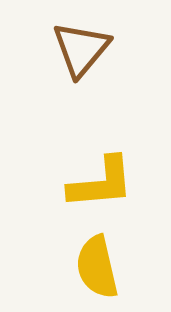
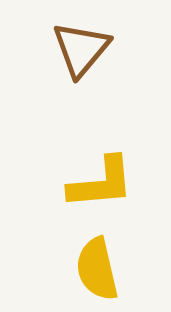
yellow semicircle: moved 2 px down
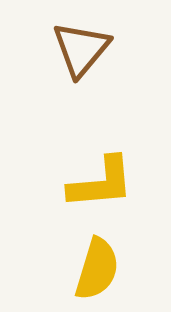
yellow semicircle: rotated 150 degrees counterclockwise
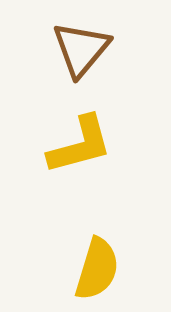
yellow L-shape: moved 21 px left, 38 px up; rotated 10 degrees counterclockwise
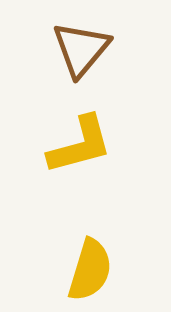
yellow semicircle: moved 7 px left, 1 px down
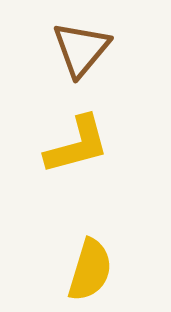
yellow L-shape: moved 3 px left
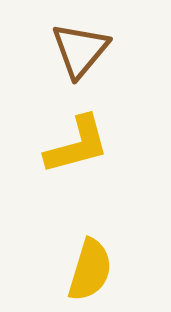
brown triangle: moved 1 px left, 1 px down
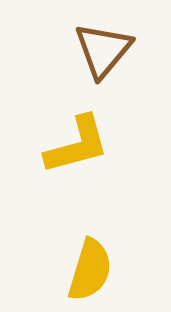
brown triangle: moved 23 px right
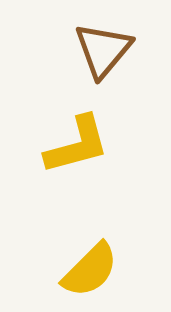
yellow semicircle: rotated 28 degrees clockwise
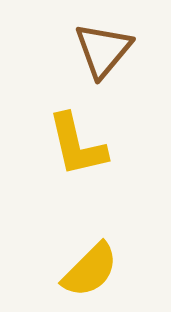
yellow L-shape: rotated 92 degrees clockwise
